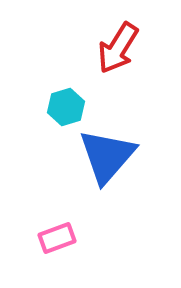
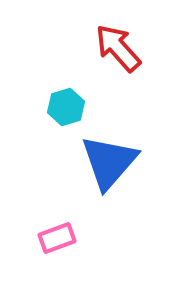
red arrow: rotated 106 degrees clockwise
blue triangle: moved 2 px right, 6 px down
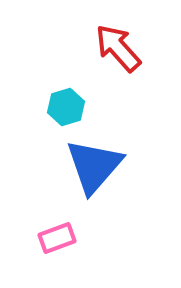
blue triangle: moved 15 px left, 4 px down
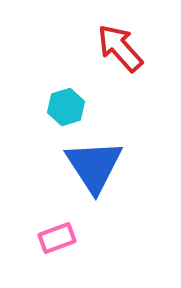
red arrow: moved 2 px right
blue triangle: rotated 14 degrees counterclockwise
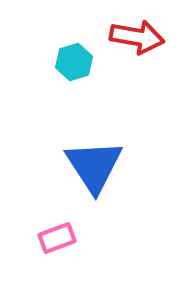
red arrow: moved 17 px right, 11 px up; rotated 142 degrees clockwise
cyan hexagon: moved 8 px right, 45 px up
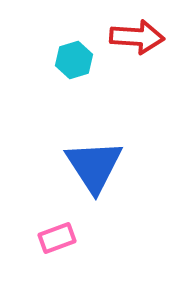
red arrow: rotated 6 degrees counterclockwise
cyan hexagon: moved 2 px up
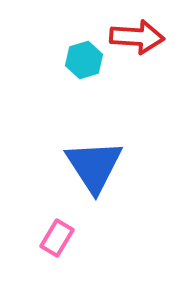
cyan hexagon: moved 10 px right
pink rectangle: rotated 39 degrees counterclockwise
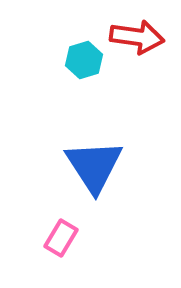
red arrow: rotated 4 degrees clockwise
pink rectangle: moved 4 px right
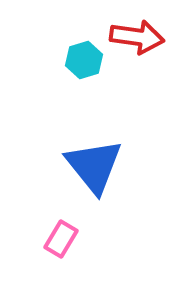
blue triangle: rotated 6 degrees counterclockwise
pink rectangle: moved 1 px down
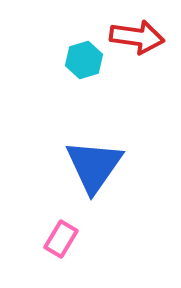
blue triangle: rotated 14 degrees clockwise
